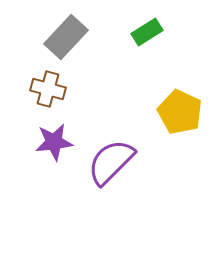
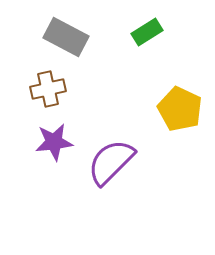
gray rectangle: rotated 75 degrees clockwise
brown cross: rotated 28 degrees counterclockwise
yellow pentagon: moved 3 px up
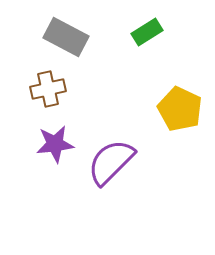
purple star: moved 1 px right, 2 px down
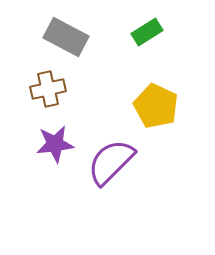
yellow pentagon: moved 24 px left, 3 px up
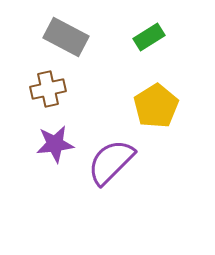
green rectangle: moved 2 px right, 5 px down
yellow pentagon: rotated 15 degrees clockwise
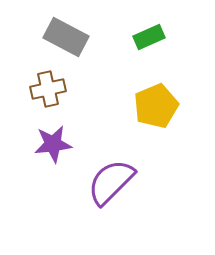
green rectangle: rotated 8 degrees clockwise
yellow pentagon: rotated 9 degrees clockwise
purple star: moved 2 px left
purple semicircle: moved 20 px down
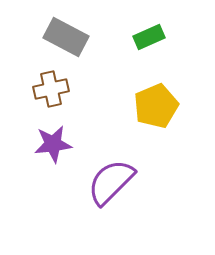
brown cross: moved 3 px right
